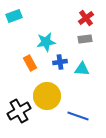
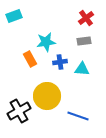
gray rectangle: moved 1 px left, 2 px down
orange rectangle: moved 4 px up
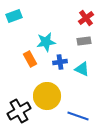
cyan triangle: rotated 21 degrees clockwise
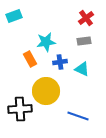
yellow circle: moved 1 px left, 5 px up
black cross: moved 1 px right, 2 px up; rotated 25 degrees clockwise
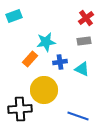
orange rectangle: rotated 70 degrees clockwise
yellow circle: moved 2 px left, 1 px up
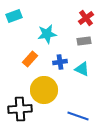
cyan star: moved 1 px right, 8 px up
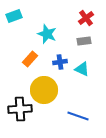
cyan star: rotated 30 degrees clockwise
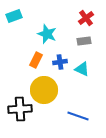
orange rectangle: moved 6 px right, 1 px down; rotated 14 degrees counterclockwise
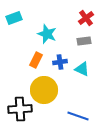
cyan rectangle: moved 2 px down
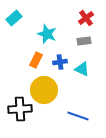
cyan rectangle: rotated 21 degrees counterclockwise
